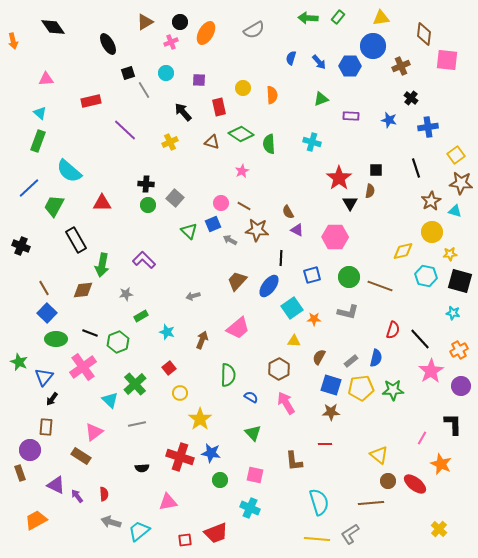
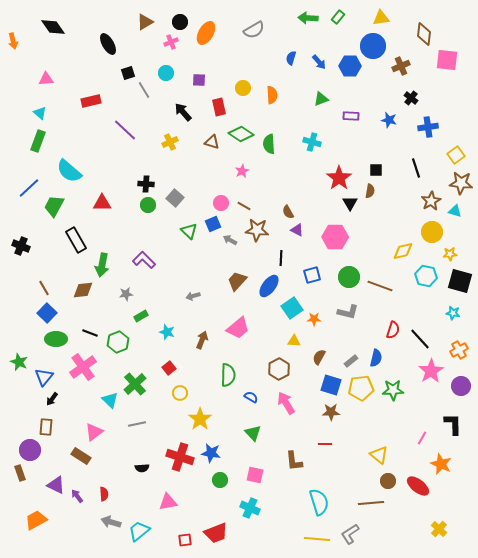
red ellipse at (415, 484): moved 3 px right, 2 px down
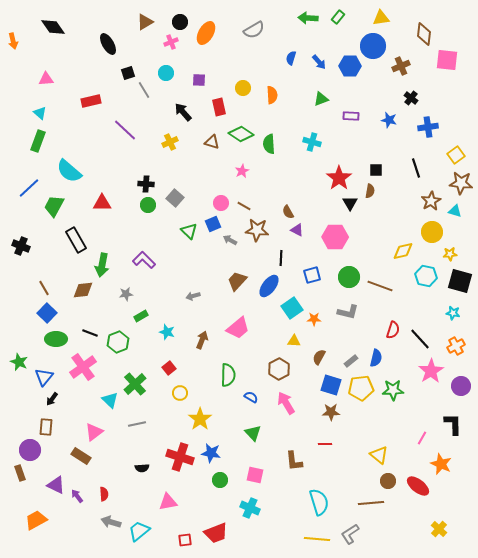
orange cross at (459, 350): moved 3 px left, 4 px up
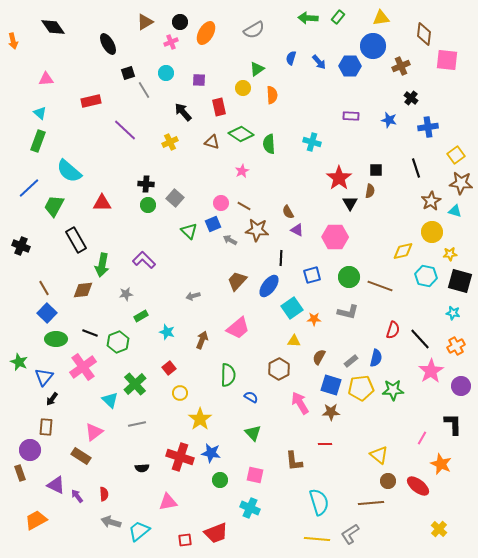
green triangle at (321, 99): moved 64 px left, 30 px up; rotated 14 degrees counterclockwise
pink arrow at (286, 403): moved 14 px right
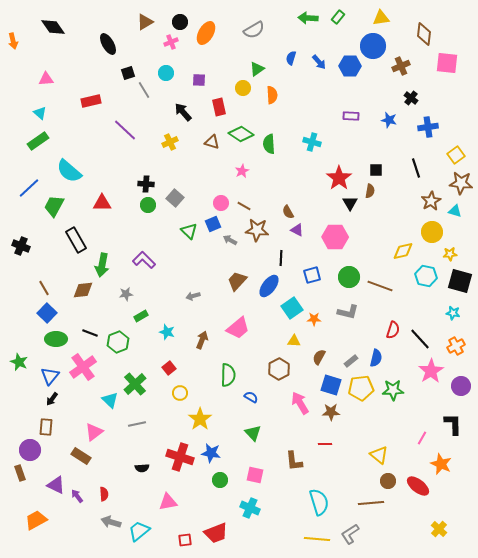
pink square at (447, 60): moved 3 px down
green rectangle at (38, 141): rotated 35 degrees clockwise
blue triangle at (44, 377): moved 6 px right, 1 px up
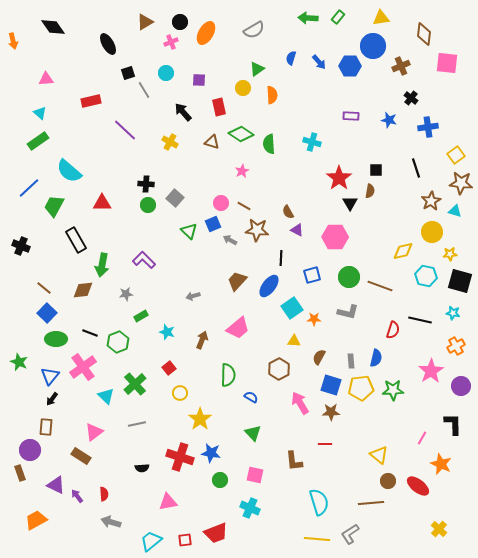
yellow cross at (170, 142): rotated 35 degrees counterclockwise
brown line at (44, 288): rotated 21 degrees counterclockwise
black line at (420, 339): moved 19 px up; rotated 35 degrees counterclockwise
gray rectangle at (351, 361): rotated 56 degrees counterclockwise
cyan triangle at (110, 400): moved 4 px left, 4 px up
cyan trapezoid at (139, 531): moved 12 px right, 10 px down
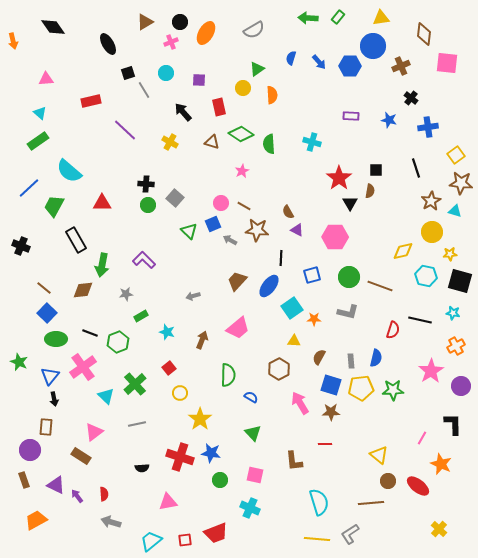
black arrow at (52, 399): moved 2 px right; rotated 48 degrees counterclockwise
brown rectangle at (20, 473): moved 4 px right, 7 px down
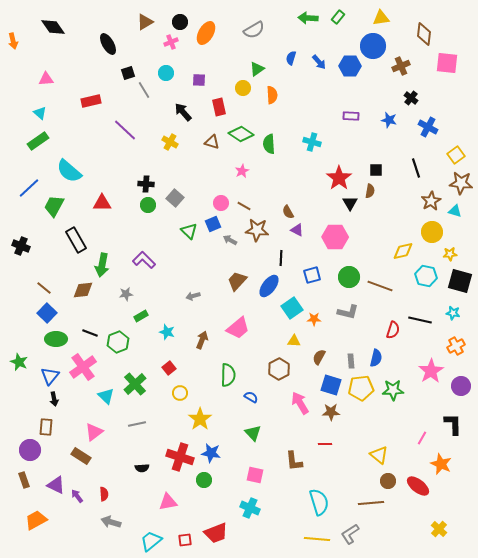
blue cross at (428, 127): rotated 36 degrees clockwise
green circle at (220, 480): moved 16 px left
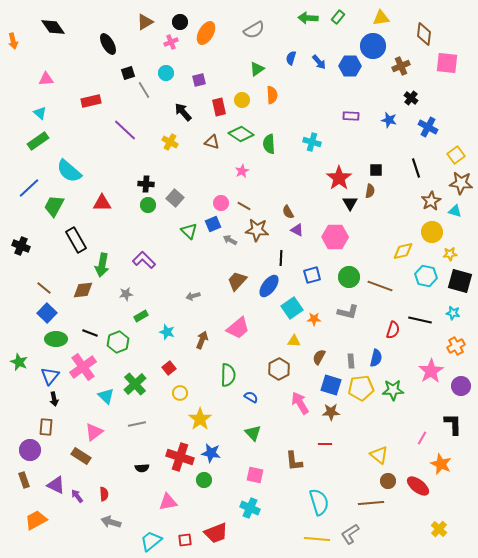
purple square at (199, 80): rotated 16 degrees counterclockwise
yellow circle at (243, 88): moved 1 px left, 12 px down
